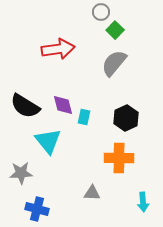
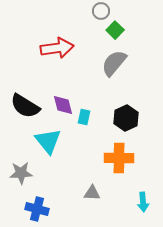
gray circle: moved 1 px up
red arrow: moved 1 px left, 1 px up
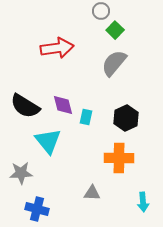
cyan rectangle: moved 2 px right
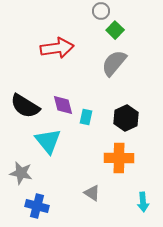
gray star: rotated 15 degrees clockwise
gray triangle: rotated 30 degrees clockwise
blue cross: moved 3 px up
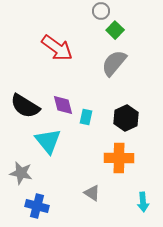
red arrow: rotated 44 degrees clockwise
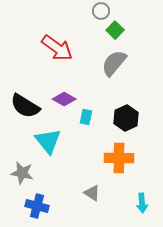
purple diamond: moved 1 px right, 6 px up; rotated 45 degrees counterclockwise
gray star: moved 1 px right
cyan arrow: moved 1 px left, 1 px down
